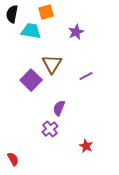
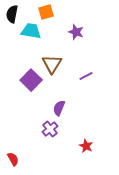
purple star: rotated 28 degrees counterclockwise
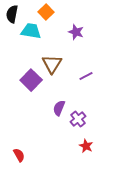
orange square: rotated 28 degrees counterclockwise
purple cross: moved 28 px right, 10 px up
red semicircle: moved 6 px right, 4 px up
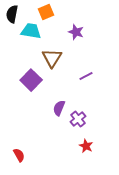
orange square: rotated 21 degrees clockwise
brown triangle: moved 6 px up
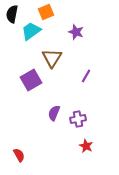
cyan trapezoid: rotated 45 degrees counterclockwise
purple line: rotated 32 degrees counterclockwise
purple square: rotated 15 degrees clockwise
purple semicircle: moved 5 px left, 5 px down
purple cross: rotated 28 degrees clockwise
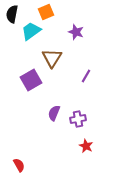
red semicircle: moved 10 px down
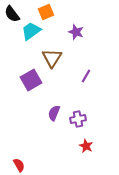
black semicircle: rotated 48 degrees counterclockwise
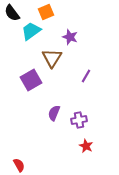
black semicircle: moved 1 px up
purple star: moved 6 px left, 5 px down
purple cross: moved 1 px right, 1 px down
